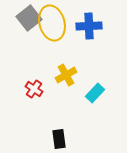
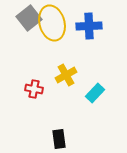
red cross: rotated 24 degrees counterclockwise
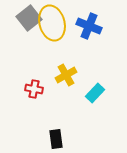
blue cross: rotated 25 degrees clockwise
black rectangle: moved 3 px left
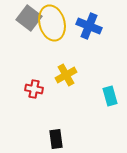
gray square: rotated 15 degrees counterclockwise
cyan rectangle: moved 15 px right, 3 px down; rotated 60 degrees counterclockwise
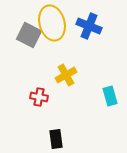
gray square: moved 17 px down; rotated 10 degrees counterclockwise
red cross: moved 5 px right, 8 px down
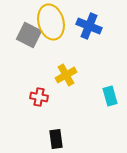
yellow ellipse: moved 1 px left, 1 px up
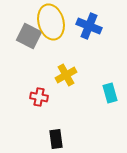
gray square: moved 1 px down
cyan rectangle: moved 3 px up
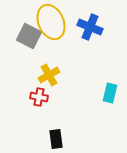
yellow ellipse: rotated 8 degrees counterclockwise
blue cross: moved 1 px right, 1 px down
yellow cross: moved 17 px left
cyan rectangle: rotated 30 degrees clockwise
